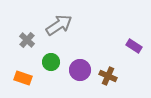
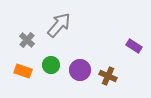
gray arrow: rotated 16 degrees counterclockwise
green circle: moved 3 px down
orange rectangle: moved 7 px up
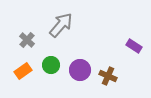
gray arrow: moved 2 px right
orange rectangle: rotated 54 degrees counterclockwise
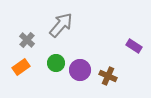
green circle: moved 5 px right, 2 px up
orange rectangle: moved 2 px left, 4 px up
